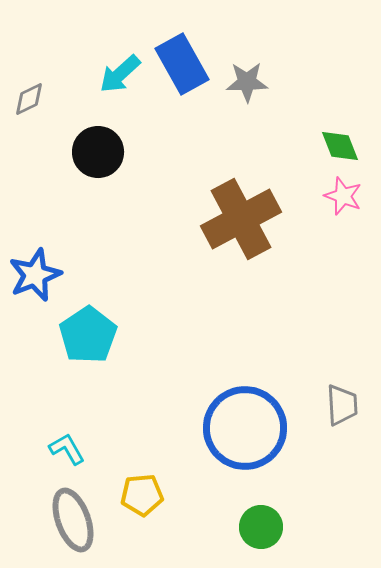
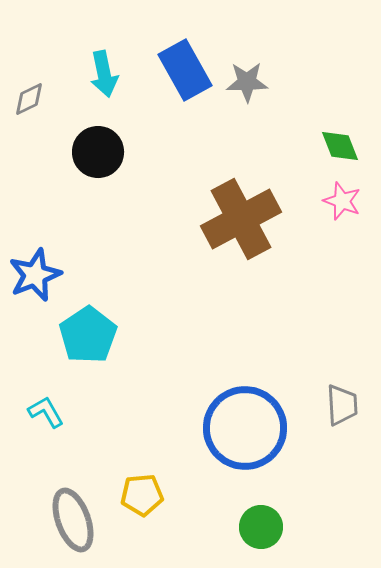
blue rectangle: moved 3 px right, 6 px down
cyan arrow: moved 16 px left; rotated 60 degrees counterclockwise
pink star: moved 1 px left, 5 px down
cyan L-shape: moved 21 px left, 37 px up
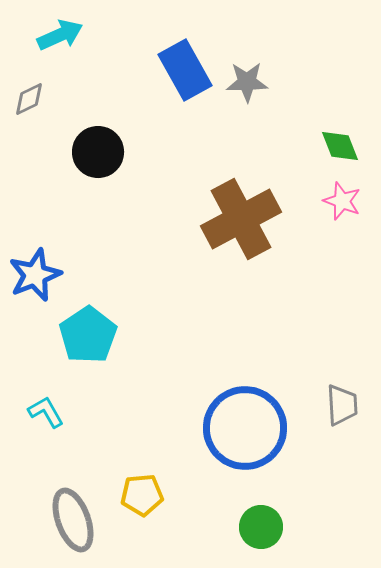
cyan arrow: moved 44 px left, 39 px up; rotated 102 degrees counterclockwise
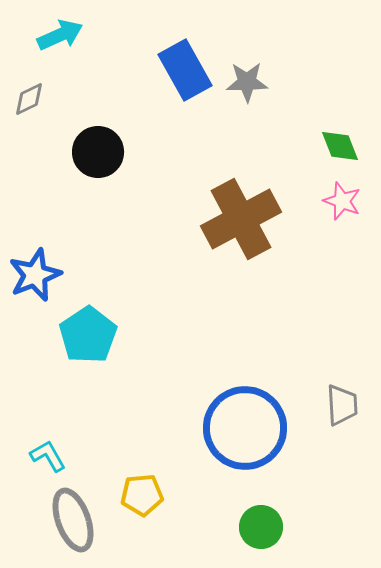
cyan L-shape: moved 2 px right, 44 px down
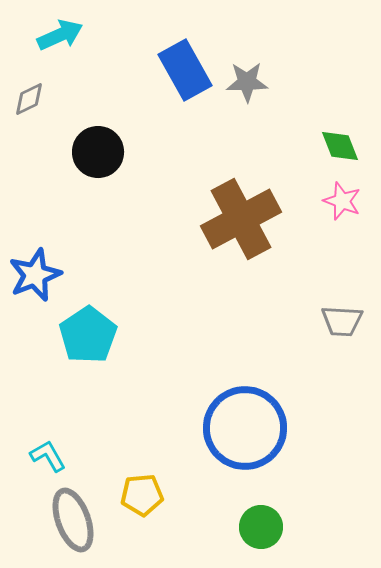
gray trapezoid: moved 84 px up; rotated 96 degrees clockwise
